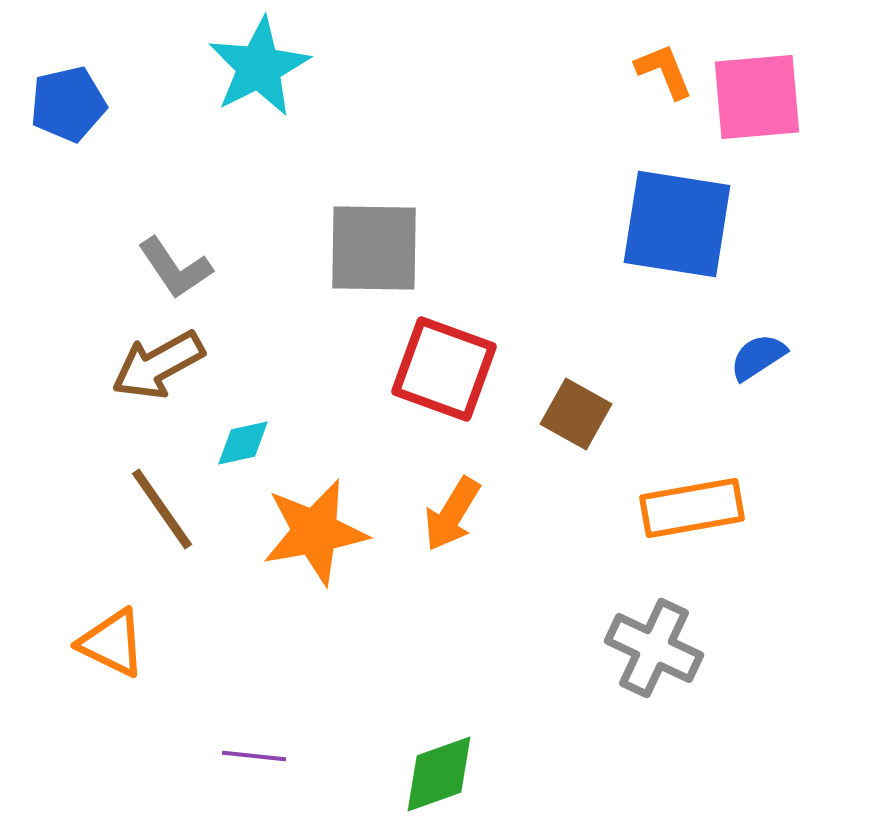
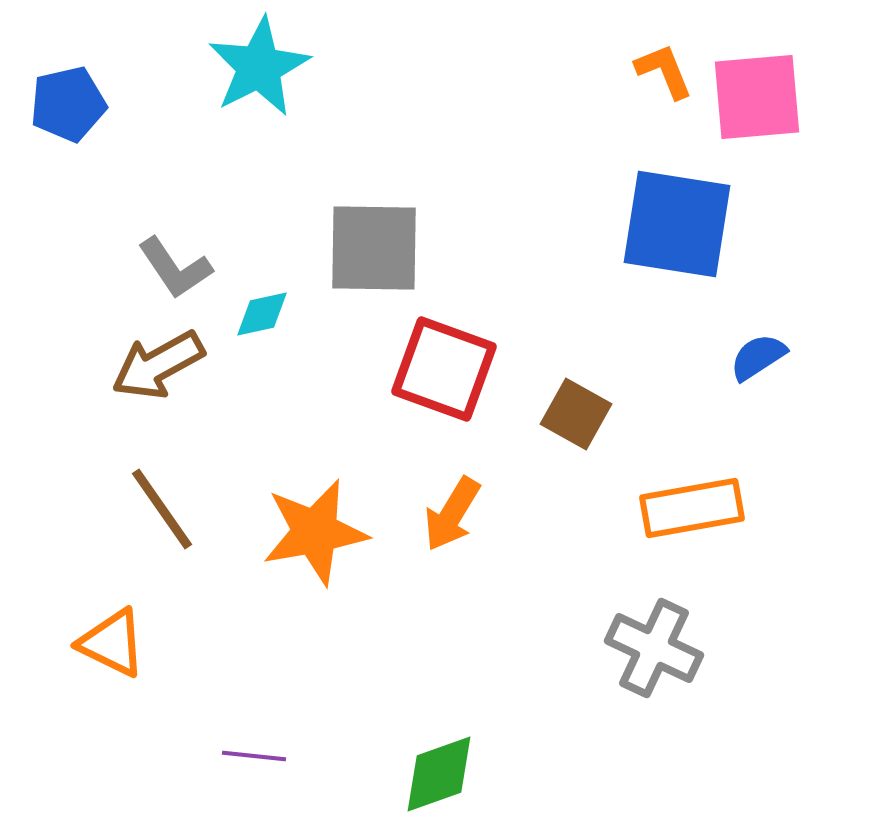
cyan diamond: moved 19 px right, 129 px up
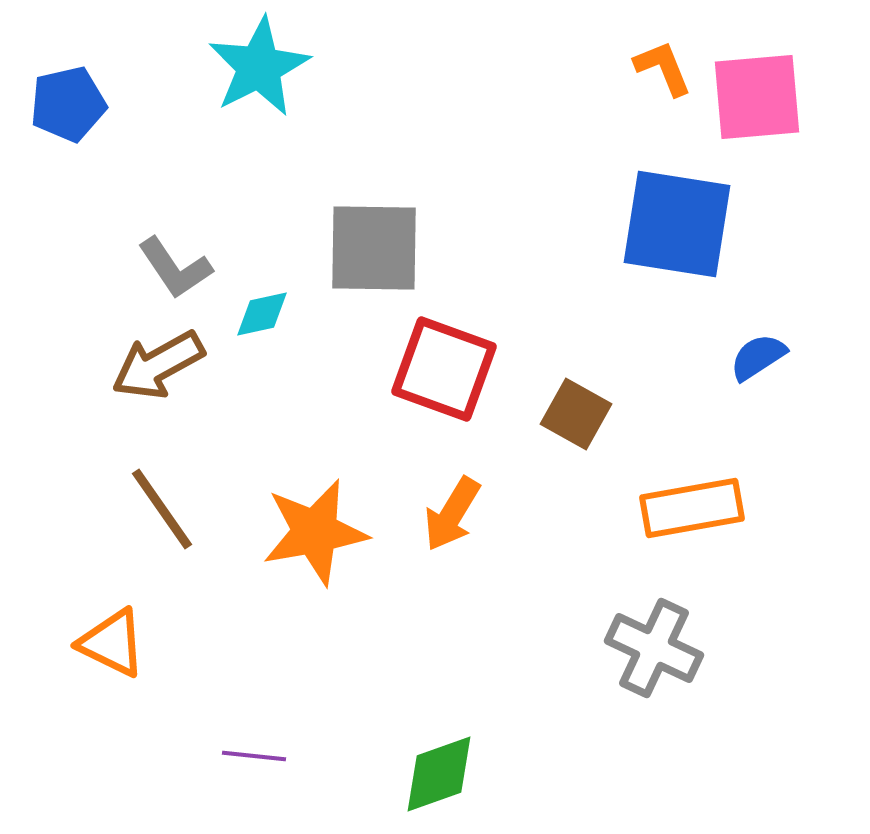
orange L-shape: moved 1 px left, 3 px up
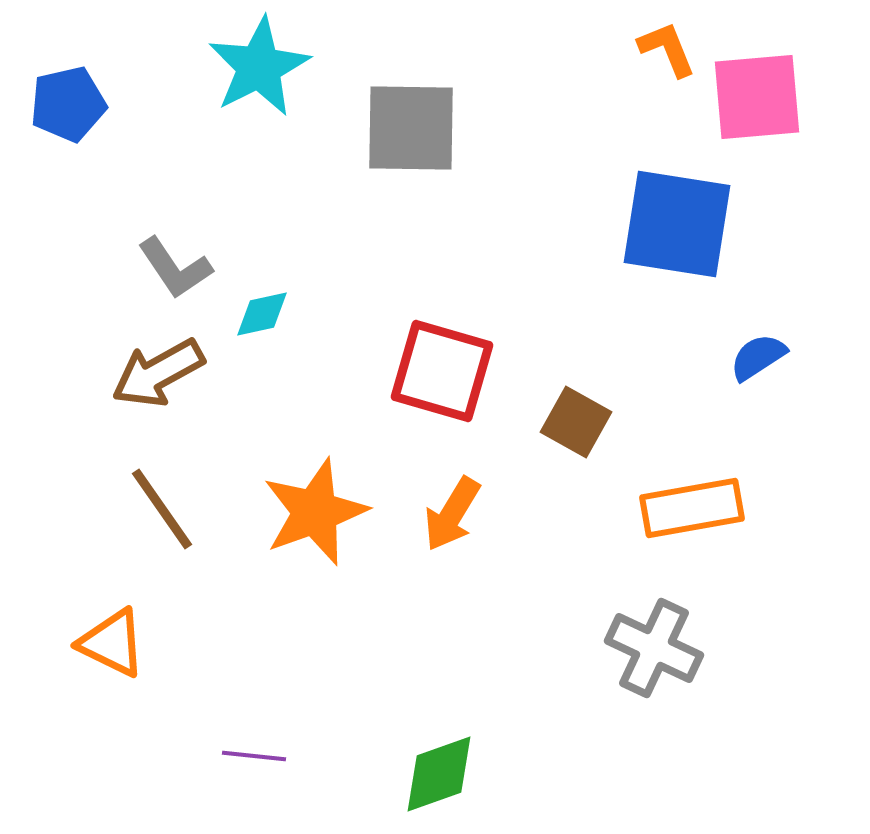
orange L-shape: moved 4 px right, 19 px up
gray square: moved 37 px right, 120 px up
brown arrow: moved 8 px down
red square: moved 2 px left, 2 px down; rotated 4 degrees counterclockwise
brown square: moved 8 px down
orange star: moved 20 px up; rotated 10 degrees counterclockwise
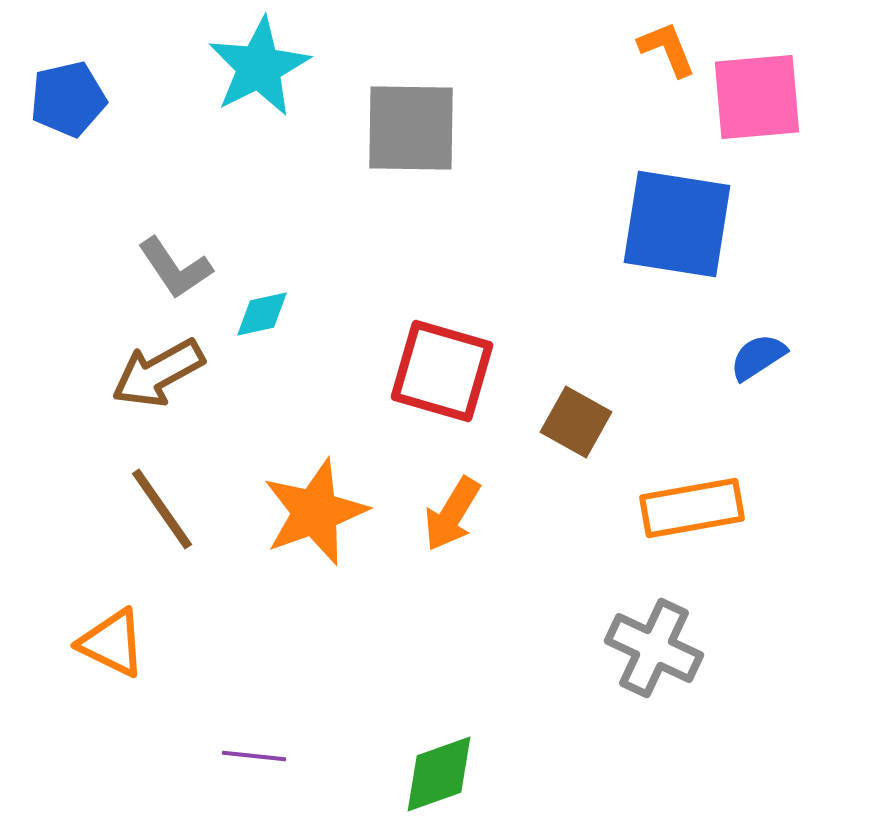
blue pentagon: moved 5 px up
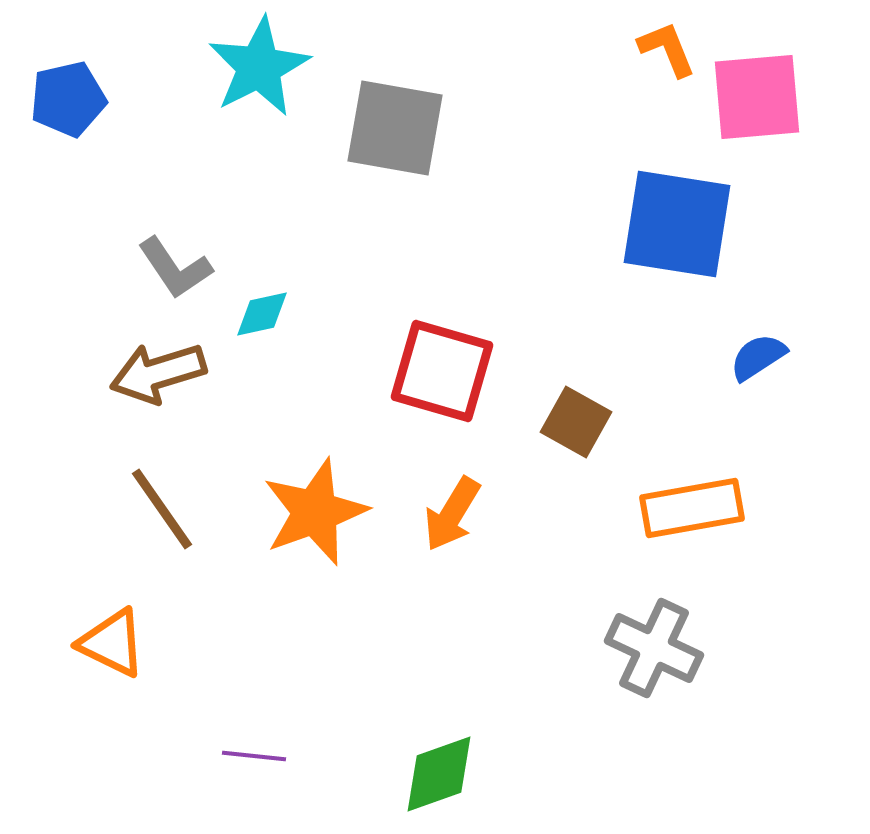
gray square: moved 16 px left; rotated 9 degrees clockwise
brown arrow: rotated 12 degrees clockwise
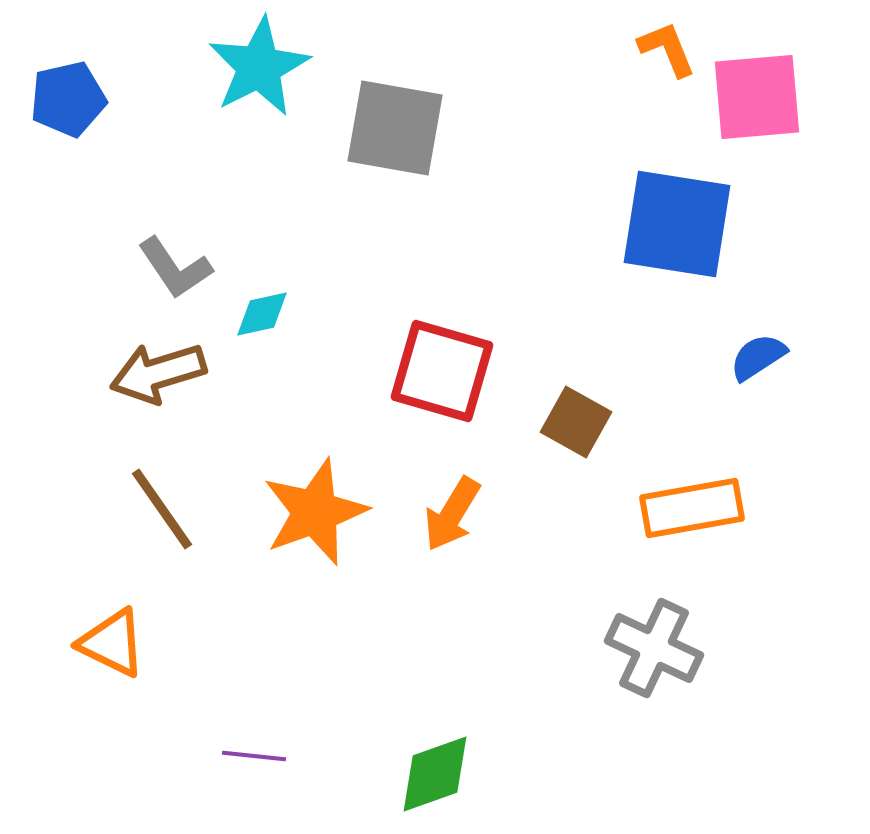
green diamond: moved 4 px left
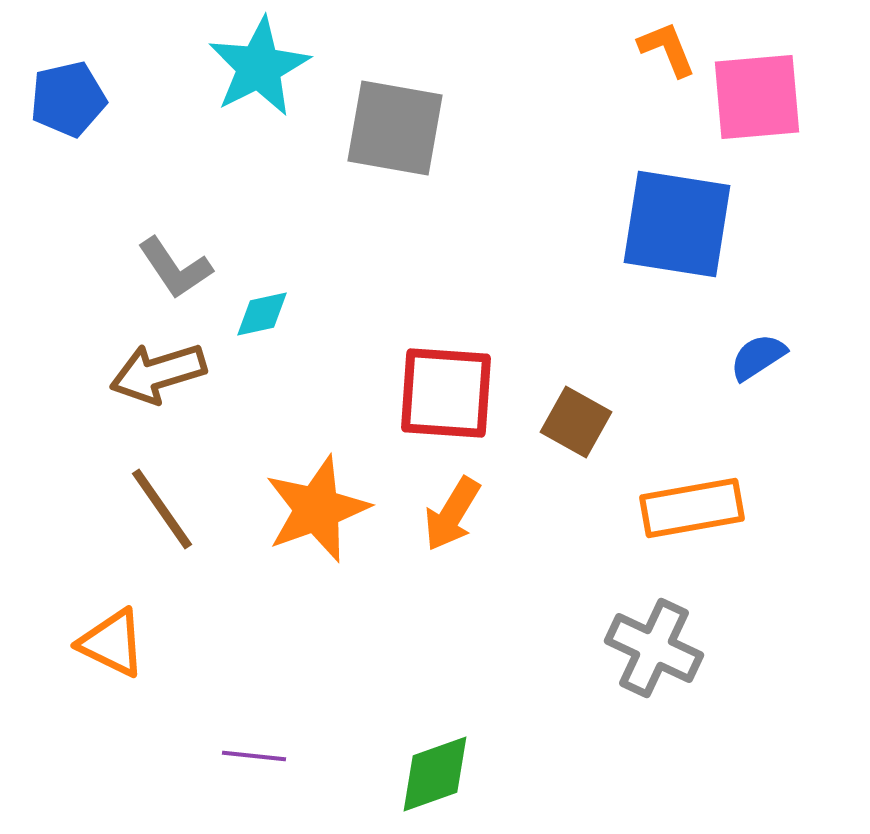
red square: moved 4 px right, 22 px down; rotated 12 degrees counterclockwise
orange star: moved 2 px right, 3 px up
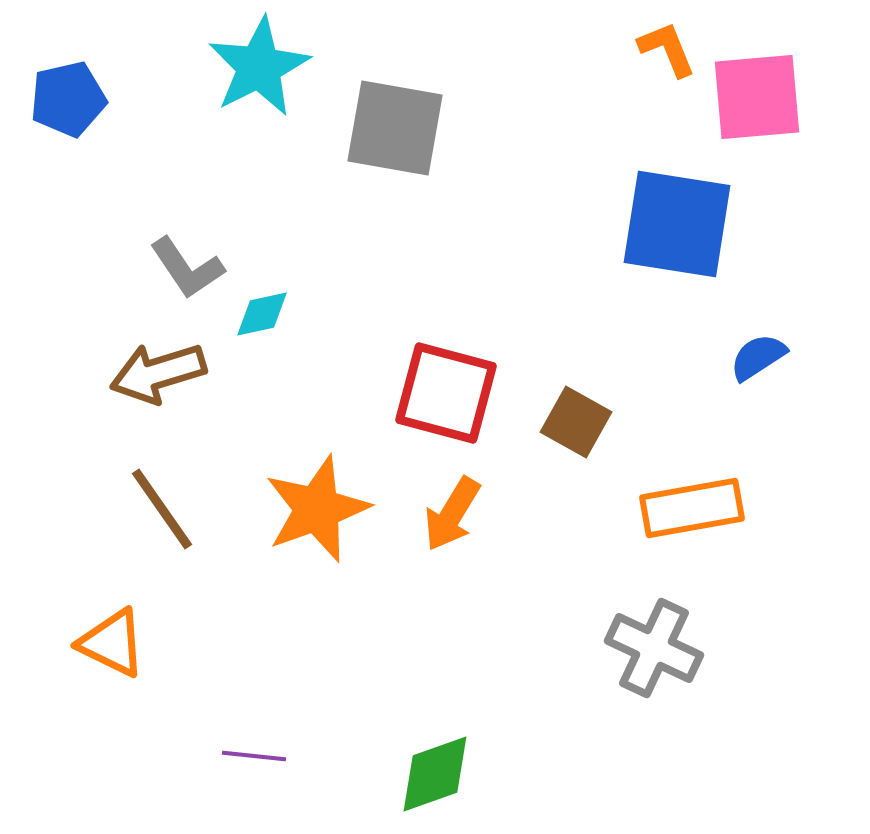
gray L-shape: moved 12 px right
red square: rotated 11 degrees clockwise
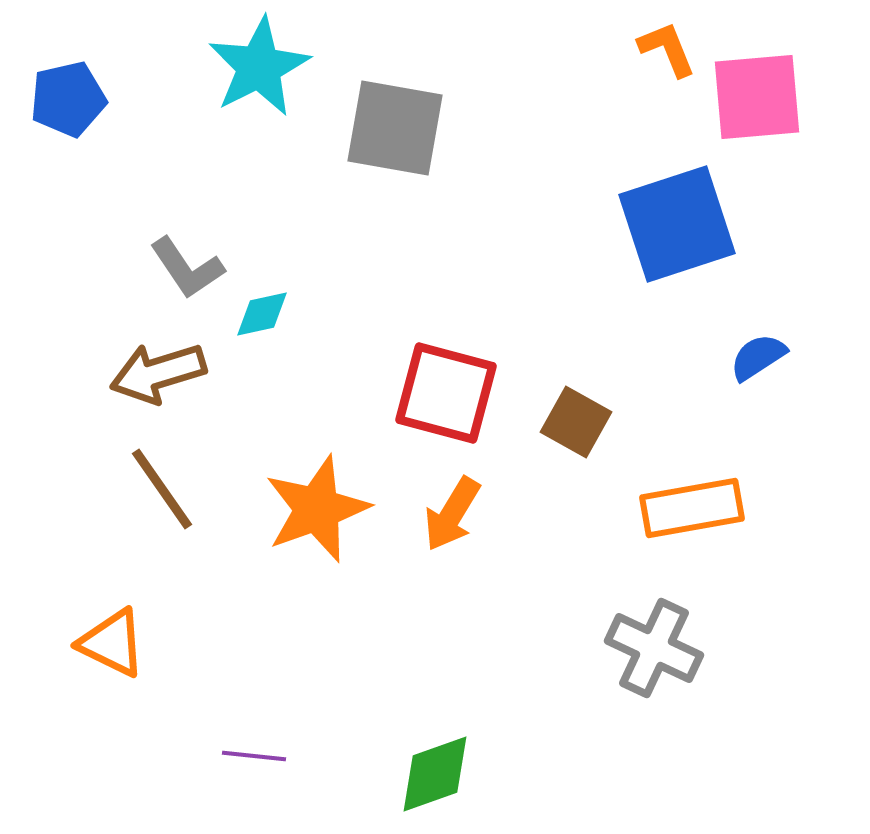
blue square: rotated 27 degrees counterclockwise
brown line: moved 20 px up
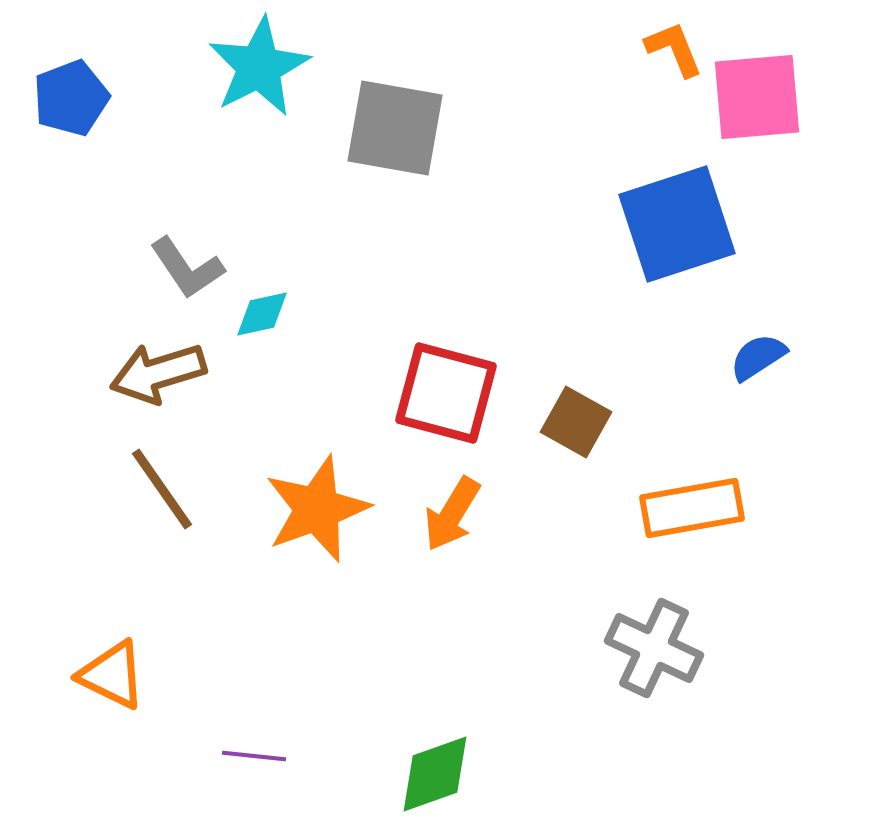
orange L-shape: moved 7 px right
blue pentagon: moved 3 px right, 1 px up; rotated 8 degrees counterclockwise
orange triangle: moved 32 px down
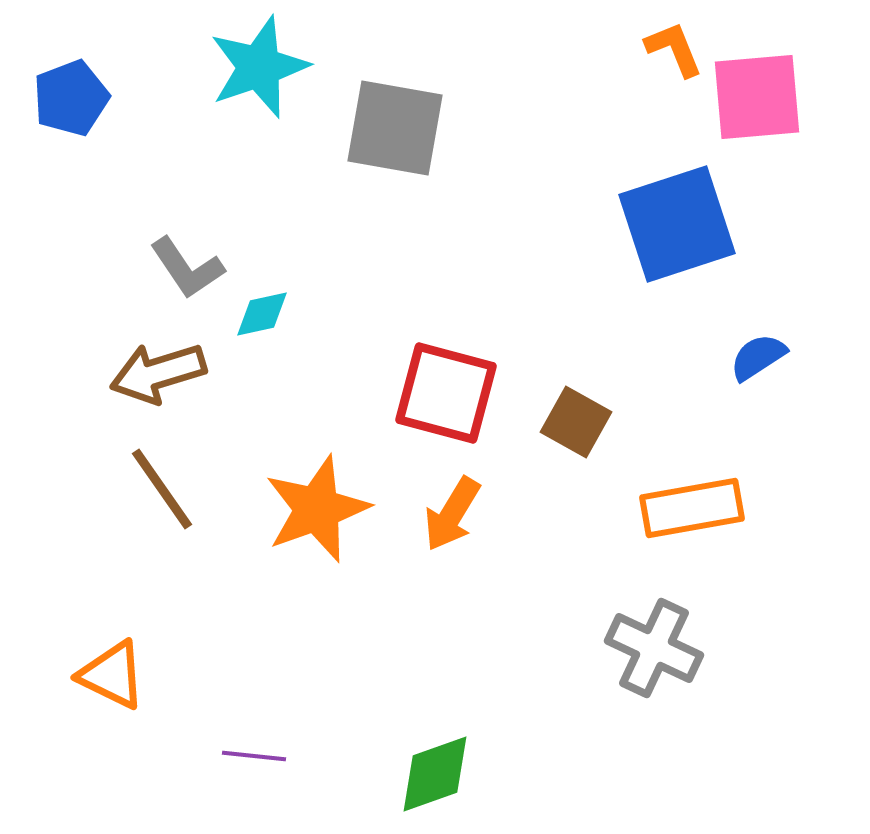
cyan star: rotated 8 degrees clockwise
